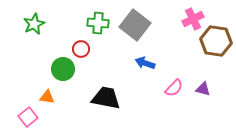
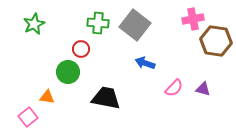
pink cross: rotated 15 degrees clockwise
green circle: moved 5 px right, 3 px down
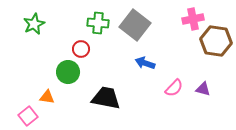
pink square: moved 1 px up
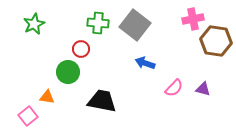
black trapezoid: moved 4 px left, 3 px down
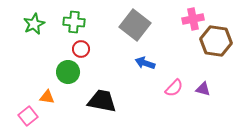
green cross: moved 24 px left, 1 px up
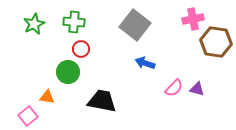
brown hexagon: moved 1 px down
purple triangle: moved 6 px left
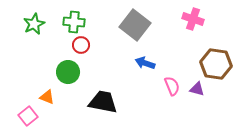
pink cross: rotated 30 degrees clockwise
brown hexagon: moved 22 px down
red circle: moved 4 px up
pink semicircle: moved 2 px left, 2 px up; rotated 66 degrees counterclockwise
orange triangle: rotated 14 degrees clockwise
black trapezoid: moved 1 px right, 1 px down
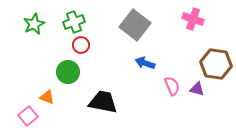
green cross: rotated 25 degrees counterclockwise
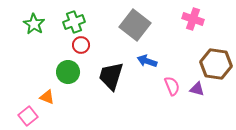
green star: rotated 15 degrees counterclockwise
blue arrow: moved 2 px right, 2 px up
black trapezoid: moved 8 px right, 26 px up; rotated 84 degrees counterclockwise
